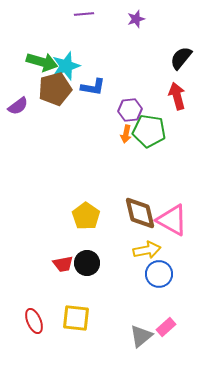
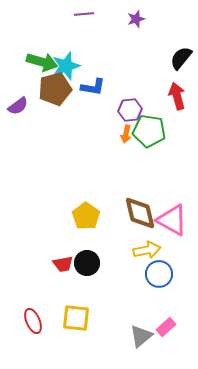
red ellipse: moved 1 px left
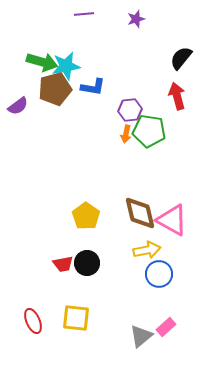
cyan star: rotated 8 degrees clockwise
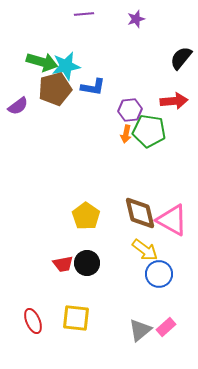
red arrow: moved 3 px left, 5 px down; rotated 100 degrees clockwise
yellow arrow: moved 2 px left; rotated 48 degrees clockwise
gray triangle: moved 1 px left, 6 px up
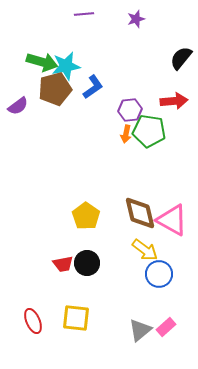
blue L-shape: rotated 45 degrees counterclockwise
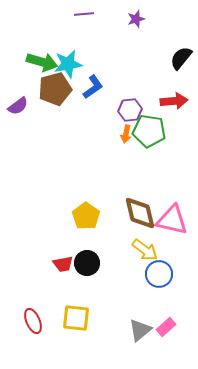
cyan star: moved 2 px right, 2 px up
pink triangle: rotated 16 degrees counterclockwise
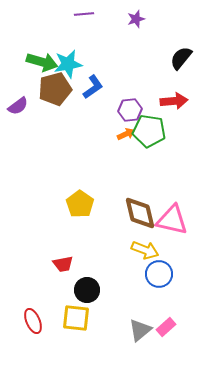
orange arrow: rotated 126 degrees counterclockwise
yellow pentagon: moved 6 px left, 12 px up
yellow arrow: rotated 16 degrees counterclockwise
black circle: moved 27 px down
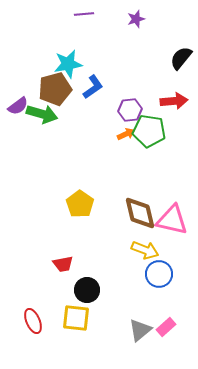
green arrow: moved 52 px down
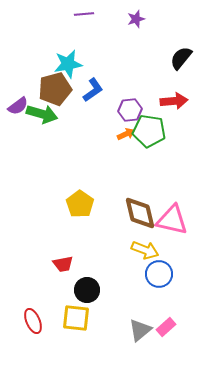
blue L-shape: moved 3 px down
